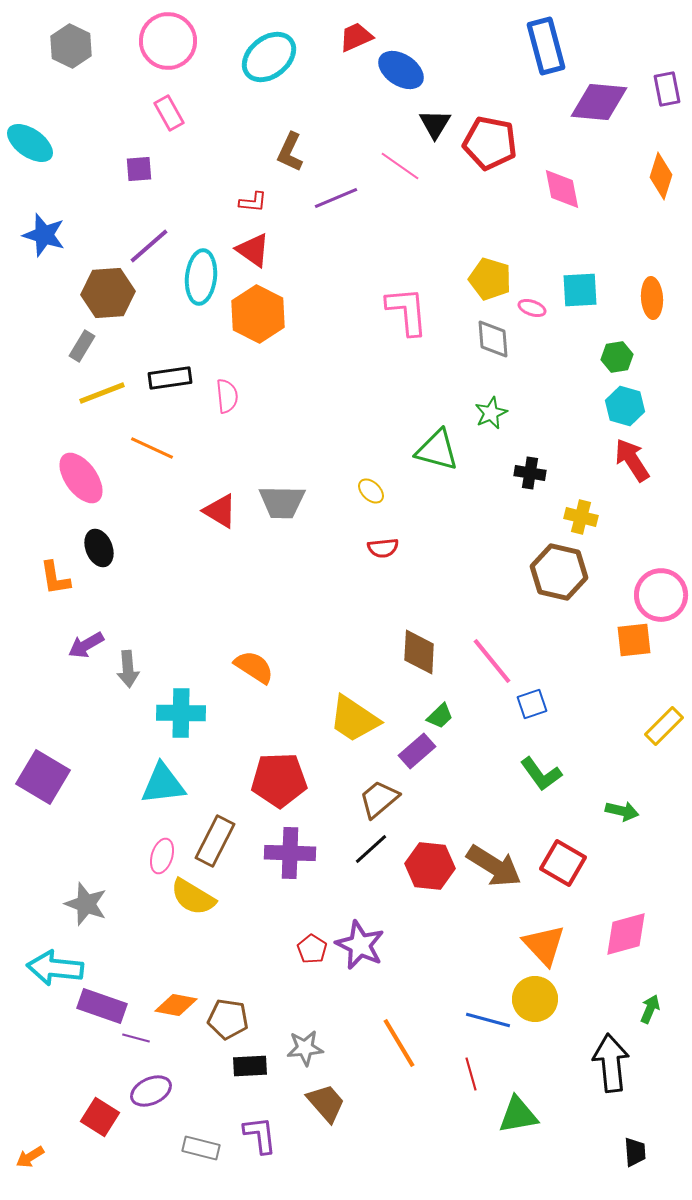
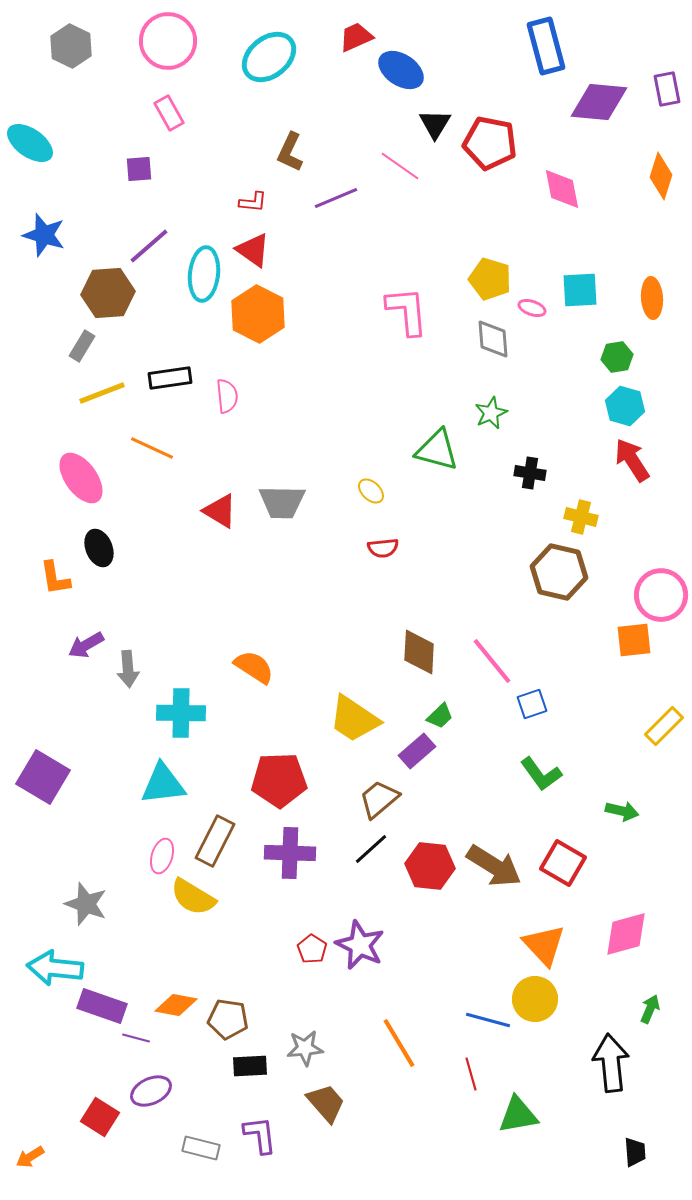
cyan ellipse at (201, 277): moved 3 px right, 3 px up
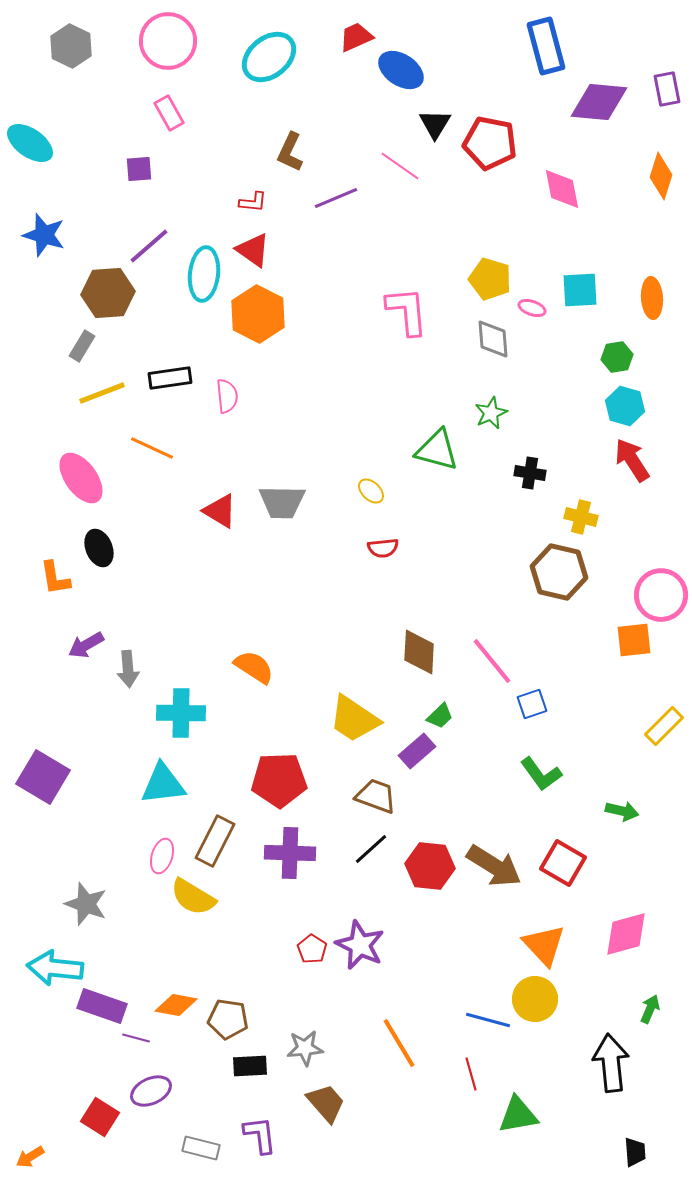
brown trapezoid at (379, 799): moved 3 px left, 3 px up; rotated 60 degrees clockwise
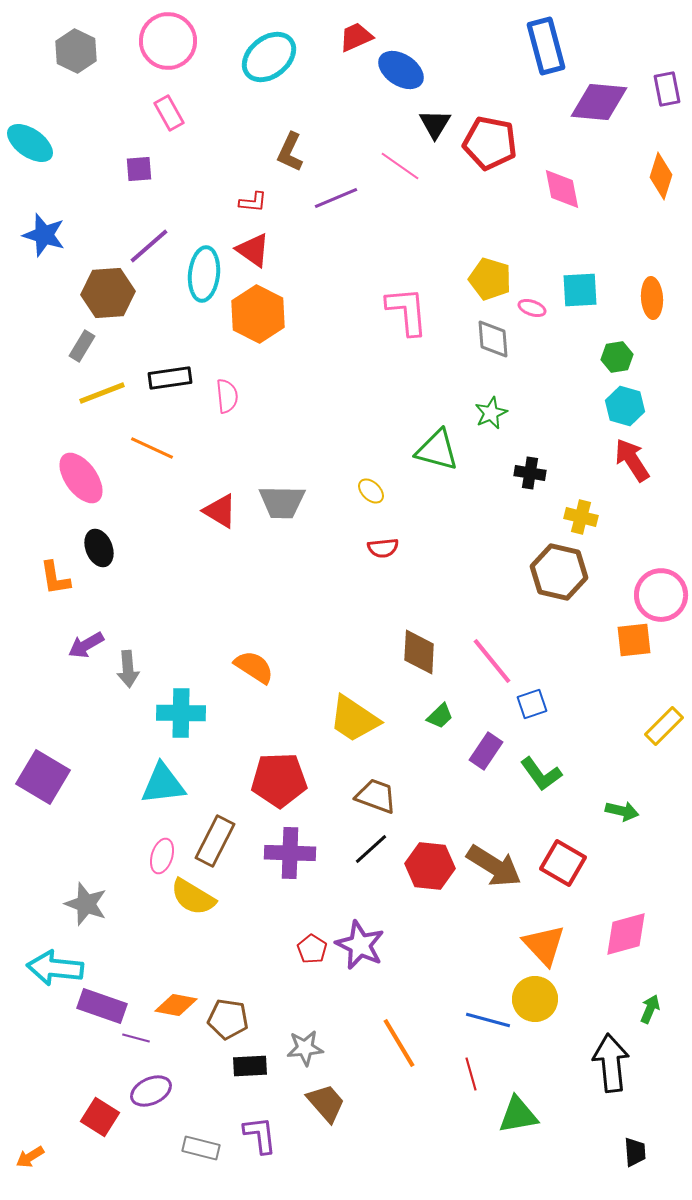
gray hexagon at (71, 46): moved 5 px right, 5 px down
purple rectangle at (417, 751): moved 69 px right; rotated 15 degrees counterclockwise
